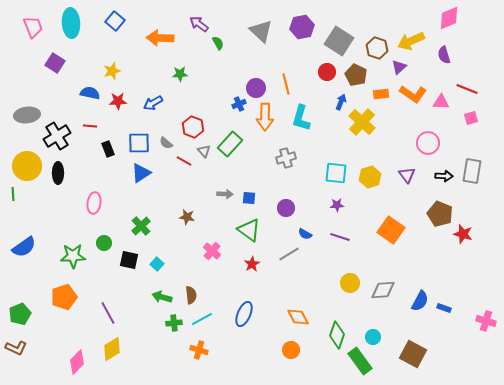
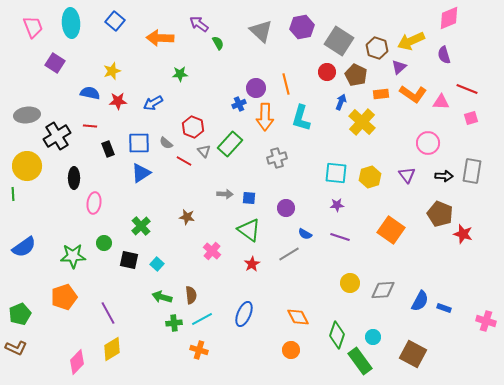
gray cross at (286, 158): moved 9 px left
black ellipse at (58, 173): moved 16 px right, 5 px down
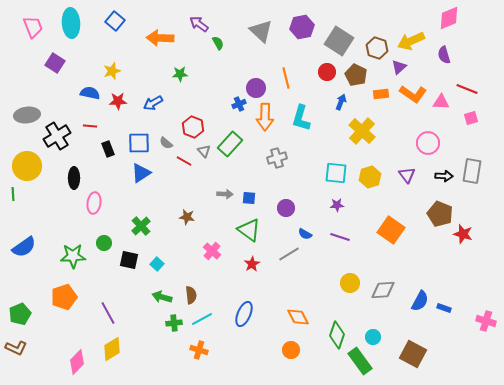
orange line at (286, 84): moved 6 px up
yellow cross at (362, 122): moved 9 px down
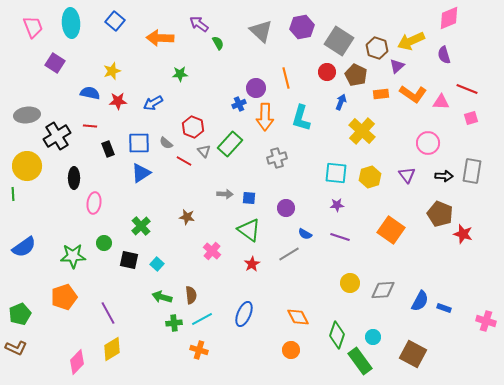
purple triangle at (399, 67): moved 2 px left, 1 px up
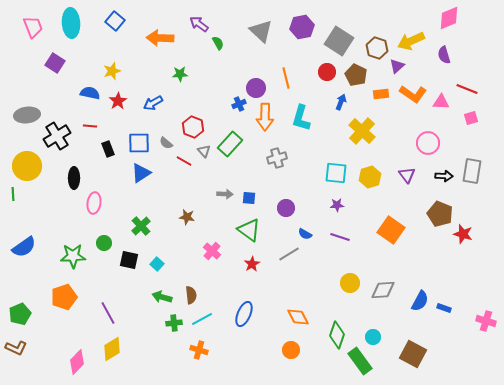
red star at (118, 101): rotated 30 degrees counterclockwise
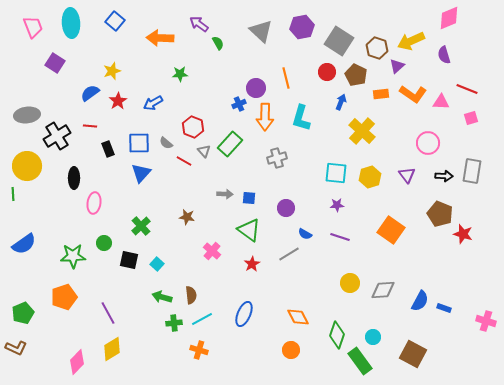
blue semicircle at (90, 93): rotated 48 degrees counterclockwise
blue triangle at (141, 173): rotated 15 degrees counterclockwise
blue semicircle at (24, 247): moved 3 px up
green pentagon at (20, 314): moved 3 px right, 1 px up
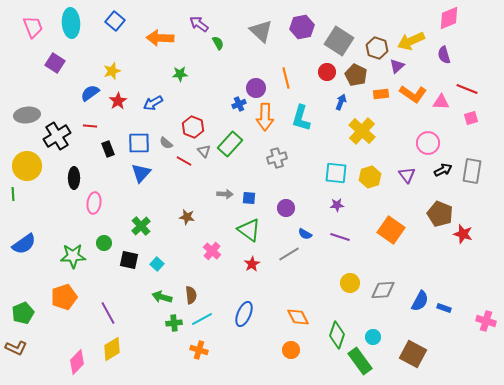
black arrow at (444, 176): moved 1 px left, 6 px up; rotated 30 degrees counterclockwise
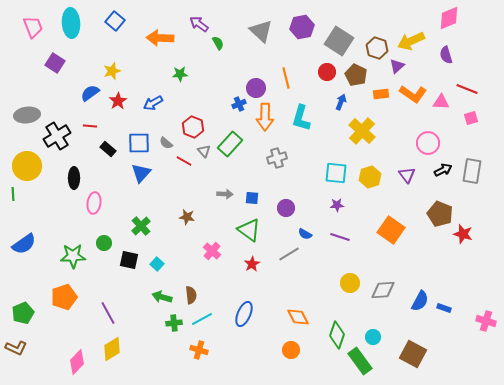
purple semicircle at (444, 55): moved 2 px right
black rectangle at (108, 149): rotated 28 degrees counterclockwise
blue square at (249, 198): moved 3 px right
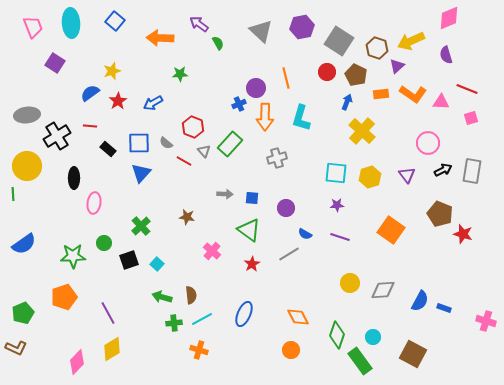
blue arrow at (341, 102): moved 6 px right
black square at (129, 260): rotated 30 degrees counterclockwise
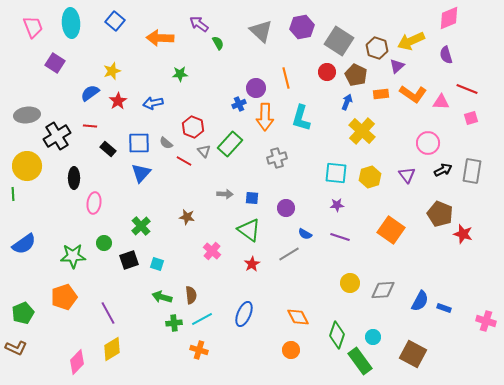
blue arrow at (153, 103): rotated 18 degrees clockwise
cyan square at (157, 264): rotated 24 degrees counterclockwise
